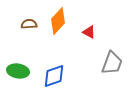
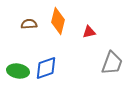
orange diamond: rotated 28 degrees counterclockwise
red triangle: rotated 40 degrees counterclockwise
blue diamond: moved 8 px left, 8 px up
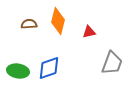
blue diamond: moved 3 px right
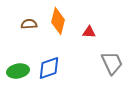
red triangle: rotated 16 degrees clockwise
gray trapezoid: rotated 45 degrees counterclockwise
green ellipse: rotated 20 degrees counterclockwise
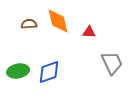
orange diamond: rotated 28 degrees counterclockwise
blue diamond: moved 4 px down
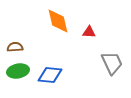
brown semicircle: moved 14 px left, 23 px down
blue diamond: moved 1 px right, 3 px down; rotated 25 degrees clockwise
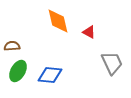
red triangle: rotated 24 degrees clockwise
brown semicircle: moved 3 px left, 1 px up
green ellipse: rotated 50 degrees counterclockwise
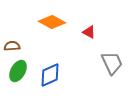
orange diamond: moved 6 px left, 1 px down; rotated 48 degrees counterclockwise
blue diamond: rotated 30 degrees counterclockwise
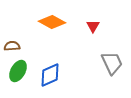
red triangle: moved 4 px right, 6 px up; rotated 32 degrees clockwise
